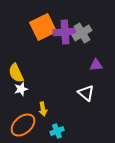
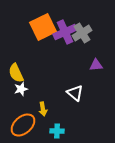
purple cross: rotated 20 degrees counterclockwise
white triangle: moved 11 px left
cyan cross: rotated 24 degrees clockwise
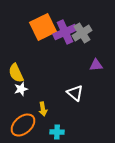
cyan cross: moved 1 px down
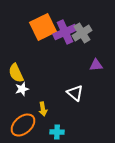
white star: moved 1 px right
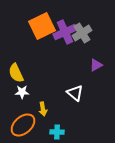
orange square: moved 1 px left, 1 px up
purple triangle: rotated 24 degrees counterclockwise
white star: moved 3 px down; rotated 16 degrees clockwise
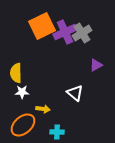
yellow semicircle: rotated 24 degrees clockwise
yellow arrow: rotated 72 degrees counterclockwise
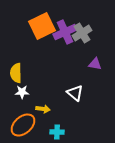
purple triangle: moved 1 px left, 1 px up; rotated 40 degrees clockwise
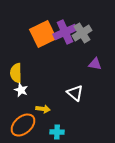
orange square: moved 1 px right, 8 px down
white star: moved 1 px left, 2 px up; rotated 24 degrees clockwise
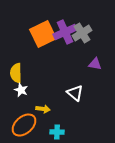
orange ellipse: moved 1 px right
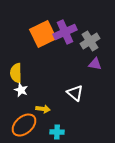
gray cross: moved 8 px right, 8 px down
